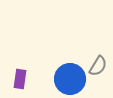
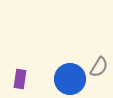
gray semicircle: moved 1 px right, 1 px down
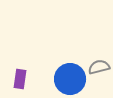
gray semicircle: rotated 135 degrees counterclockwise
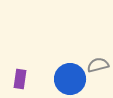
gray semicircle: moved 1 px left, 2 px up
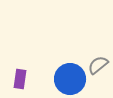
gray semicircle: rotated 25 degrees counterclockwise
